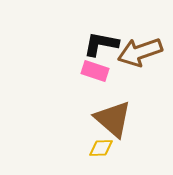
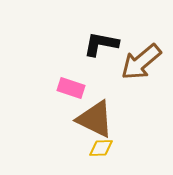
brown arrow: moved 1 px right, 10 px down; rotated 21 degrees counterclockwise
pink rectangle: moved 24 px left, 17 px down
brown triangle: moved 18 px left; rotated 15 degrees counterclockwise
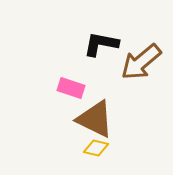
yellow diamond: moved 5 px left; rotated 15 degrees clockwise
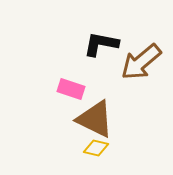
pink rectangle: moved 1 px down
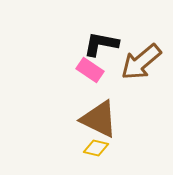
pink rectangle: moved 19 px right, 19 px up; rotated 16 degrees clockwise
brown triangle: moved 4 px right
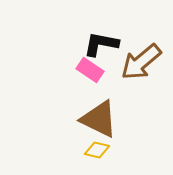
yellow diamond: moved 1 px right, 2 px down
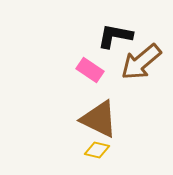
black L-shape: moved 14 px right, 8 px up
